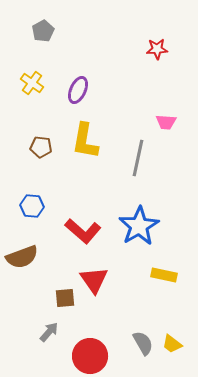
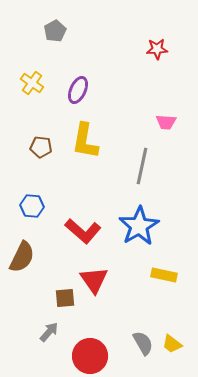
gray pentagon: moved 12 px right
gray line: moved 4 px right, 8 px down
brown semicircle: rotated 44 degrees counterclockwise
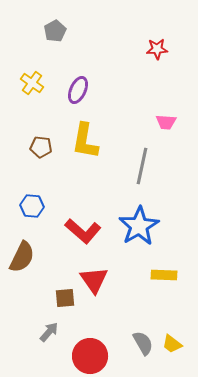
yellow rectangle: rotated 10 degrees counterclockwise
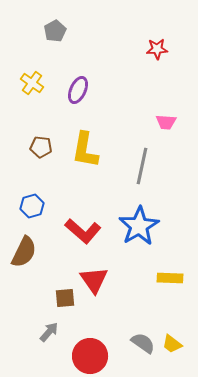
yellow L-shape: moved 9 px down
blue hexagon: rotated 20 degrees counterclockwise
brown semicircle: moved 2 px right, 5 px up
yellow rectangle: moved 6 px right, 3 px down
gray semicircle: rotated 25 degrees counterclockwise
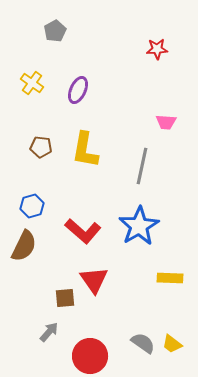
brown semicircle: moved 6 px up
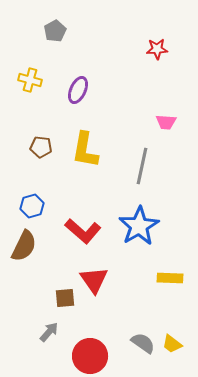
yellow cross: moved 2 px left, 3 px up; rotated 20 degrees counterclockwise
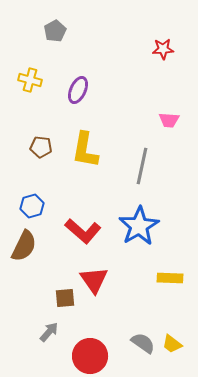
red star: moved 6 px right
pink trapezoid: moved 3 px right, 2 px up
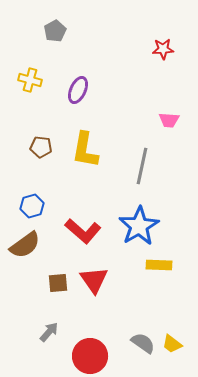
brown semicircle: moved 1 px right, 1 px up; rotated 28 degrees clockwise
yellow rectangle: moved 11 px left, 13 px up
brown square: moved 7 px left, 15 px up
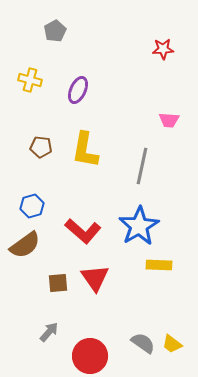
red triangle: moved 1 px right, 2 px up
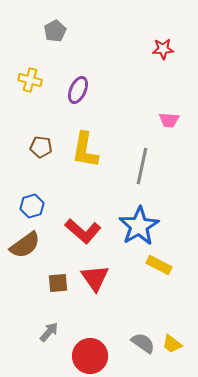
yellow rectangle: rotated 25 degrees clockwise
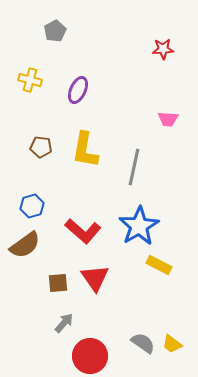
pink trapezoid: moved 1 px left, 1 px up
gray line: moved 8 px left, 1 px down
gray arrow: moved 15 px right, 9 px up
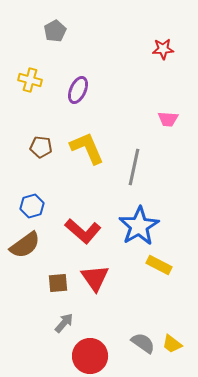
yellow L-shape: moved 2 px right, 2 px up; rotated 147 degrees clockwise
